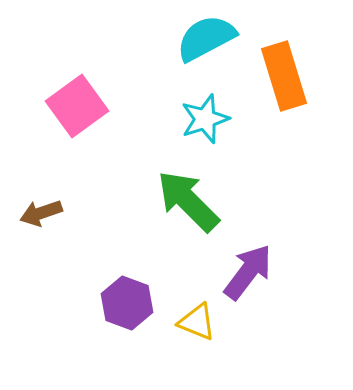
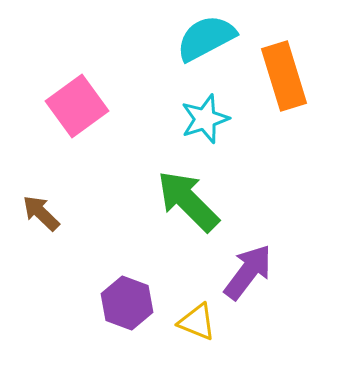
brown arrow: rotated 63 degrees clockwise
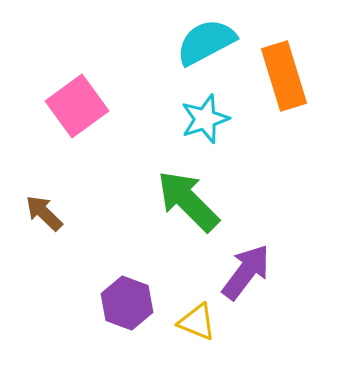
cyan semicircle: moved 4 px down
brown arrow: moved 3 px right
purple arrow: moved 2 px left
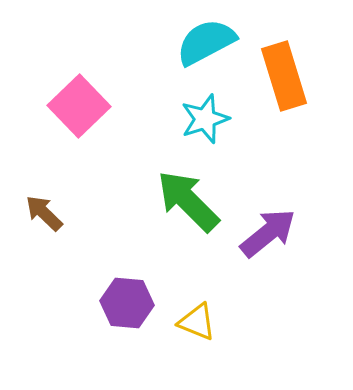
pink square: moved 2 px right; rotated 8 degrees counterclockwise
purple arrow: moved 22 px right, 39 px up; rotated 14 degrees clockwise
purple hexagon: rotated 15 degrees counterclockwise
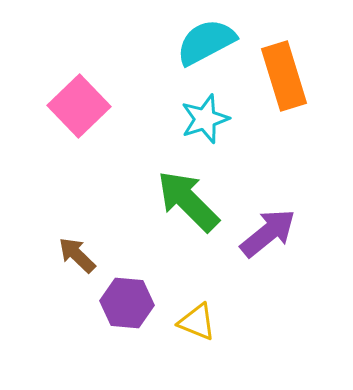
brown arrow: moved 33 px right, 42 px down
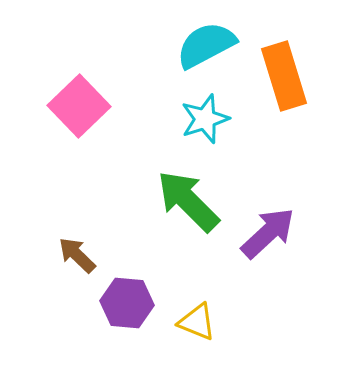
cyan semicircle: moved 3 px down
purple arrow: rotated 4 degrees counterclockwise
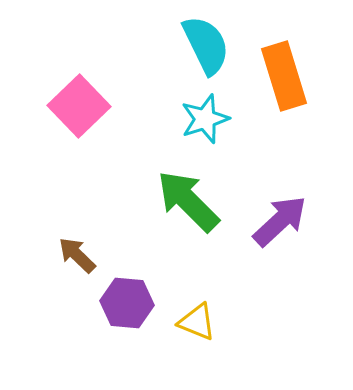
cyan semicircle: rotated 92 degrees clockwise
purple arrow: moved 12 px right, 12 px up
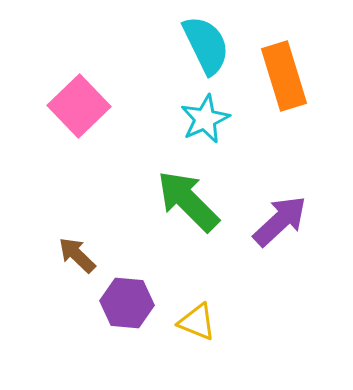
cyan star: rotated 6 degrees counterclockwise
